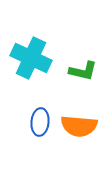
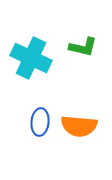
green L-shape: moved 24 px up
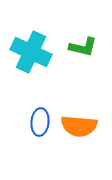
cyan cross: moved 6 px up
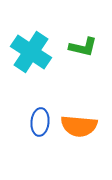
cyan cross: rotated 9 degrees clockwise
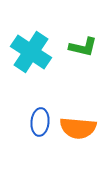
orange semicircle: moved 1 px left, 2 px down
